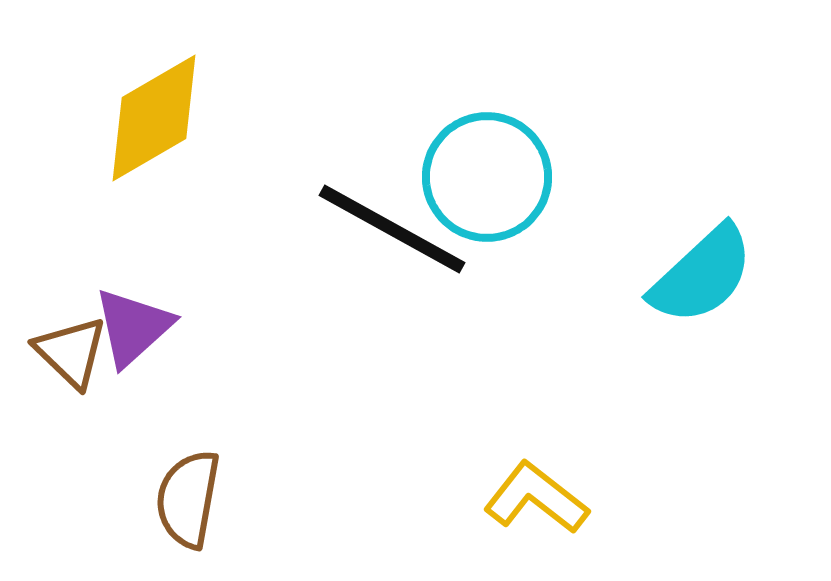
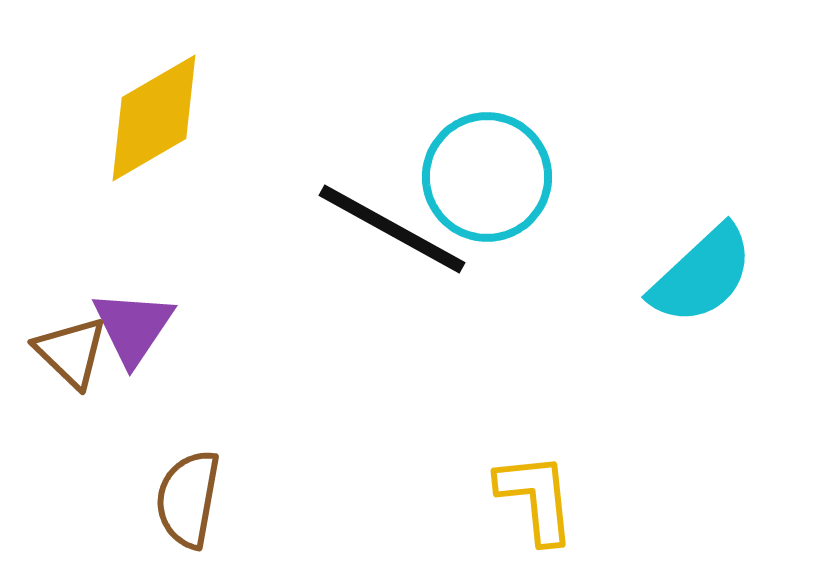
purple triangle: rotated 14 degrees counterclockwise
yellow L-shape: rotated 46 degrees clockwise
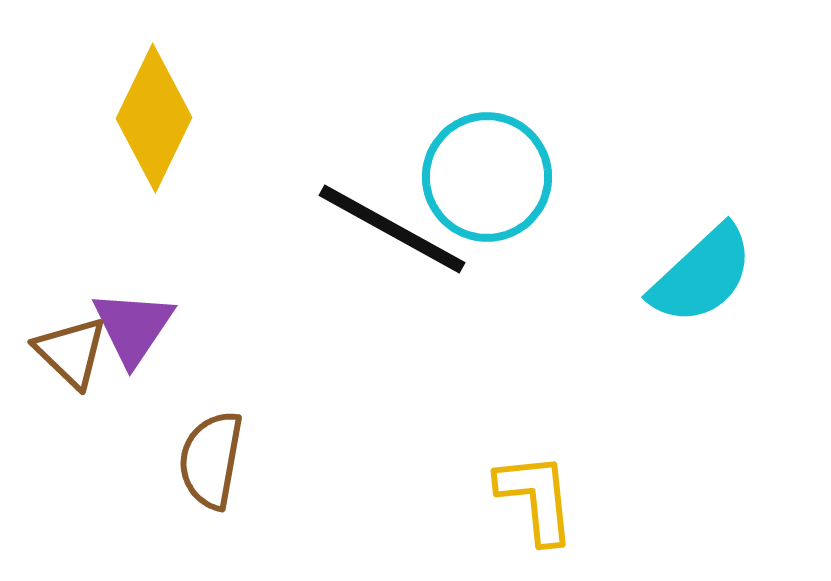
yellow diamond: rotated 34 degrees counterclockwise
brown semicircle: moved 23 px right, 39 px up
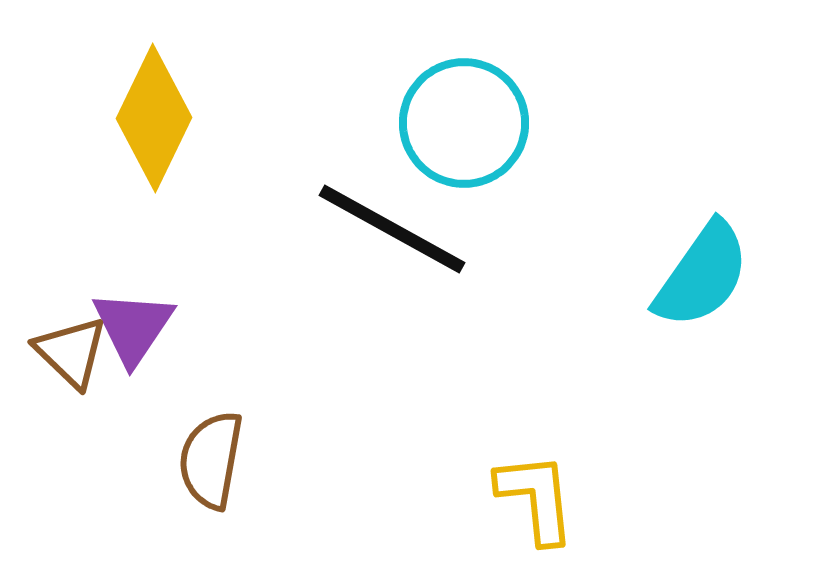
cyan circle: moved 23 px left, 54 px up
cyan semicircle: rotated 12 degrees counterclockwise
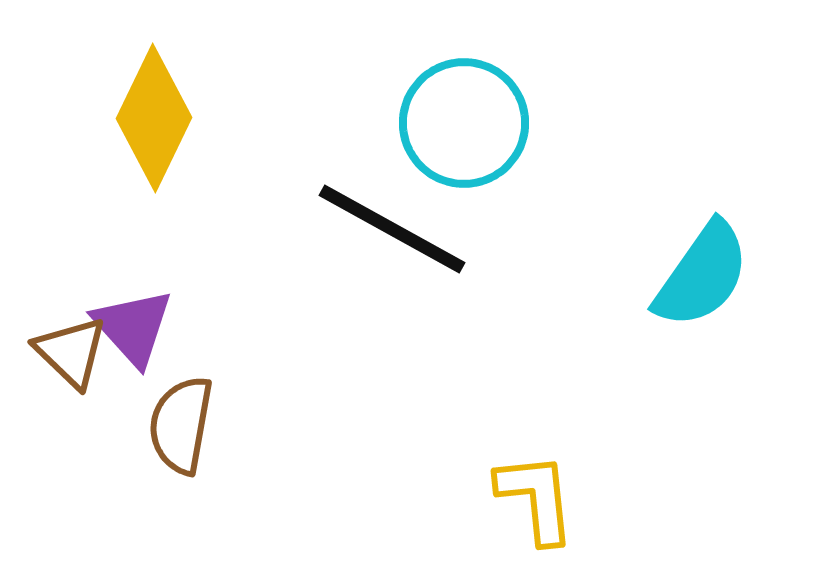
purple triangle: rotated 16 degrees counterclockwise
brown semicircle: moved 30 px left, 35 px up
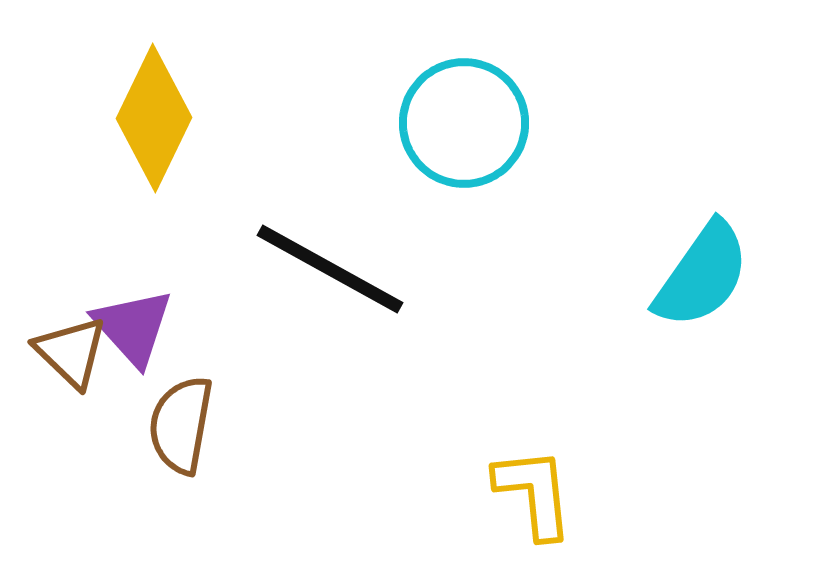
black line: moved 62 px left, 40 px down
yellow L-shape: moved 2 px left, 5 px up
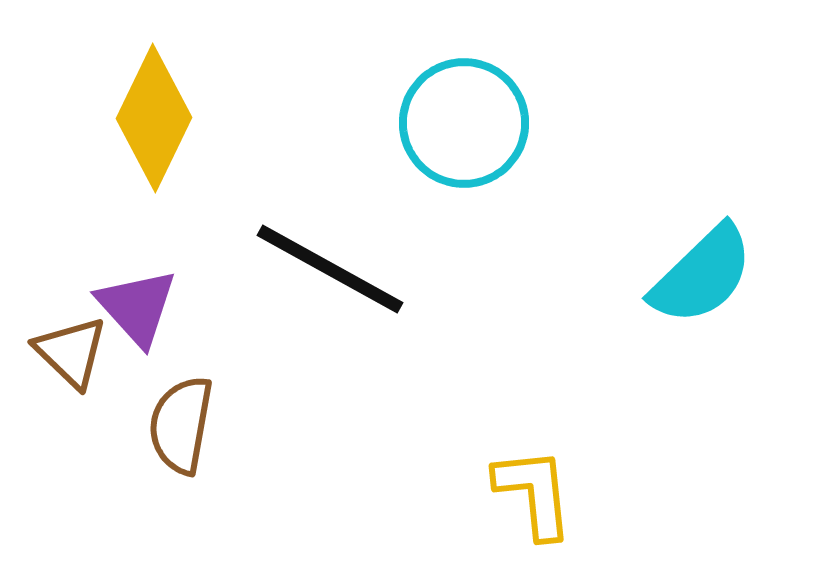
cyan semicircle: rotated 11 degrees clockwise
purple triangle: moved 4 px right, 20 px up
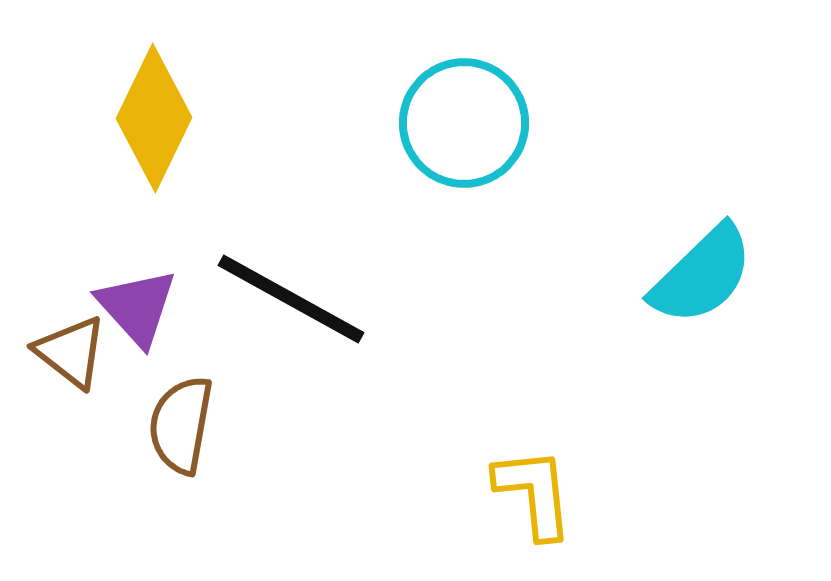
black line: moved 39 px left, 30 px down
brown triangle: rotated 6 degrees counterclockwise
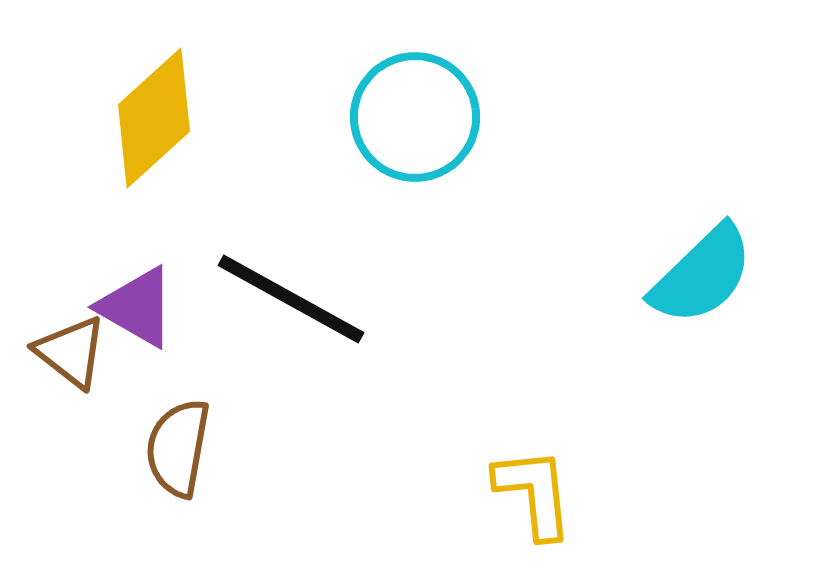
yellow diamond: rotated 22 degrees clockwise
cyan circle: moved 49 px left, 6 px up
purple triangle: rotated 18 degrees counterclockwise
brown semicircle: moved 3 px left, 23 px down
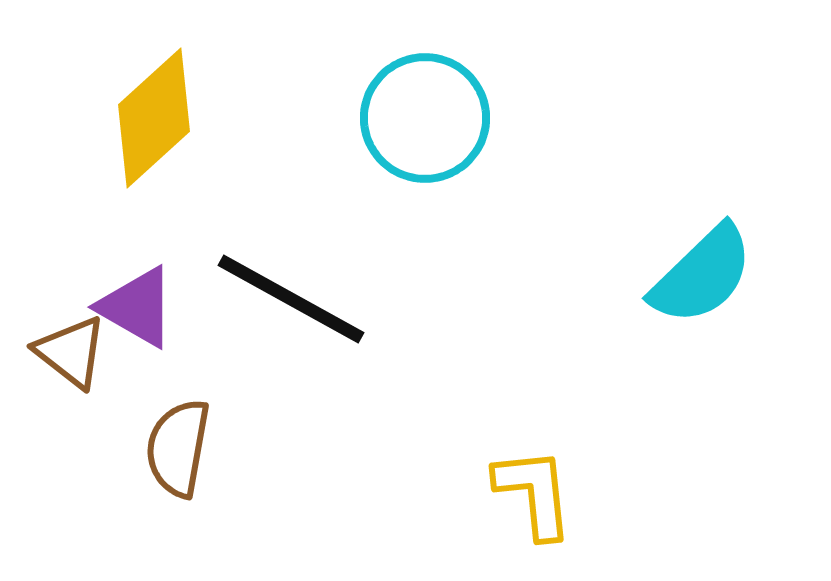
cyan circle: moved 10 px right, 1 px down
